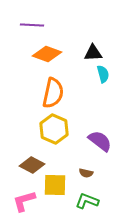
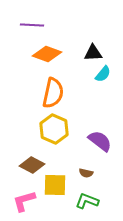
cyan semicircle: rotated 54 degrees clockwise
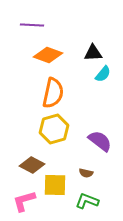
orange diamond: moved 1 px right, 1 px down
yellow hexagon: rotated 20 degrees clockwise
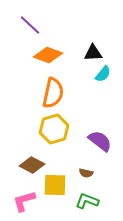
purple line: moved 2 px left; rotated 40 degrees clockwise
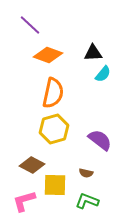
purple semicircle: moved 1 px up
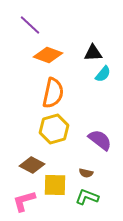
green L-shape: moved 4 px up
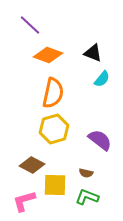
black triangle: rotated 24 degrees clockwise
cyan semicircle: moved 1 px left, 5 px down
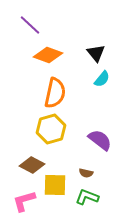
black triangle: moved 3 px right; rotated 30 degrees clockwise
orange semicircle: moved 2 px right
yellow hexagon: moved 3 px left
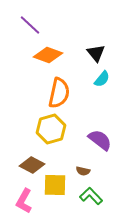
orange semicircle: moved 4 px right
brown semicircle: moved 3 px left, 2 px up
green L-shape: moved 4 px right, 1 px up; rotated 25 degrees clockwise
pink L-shape: rotated 45 degrees counterclockwise
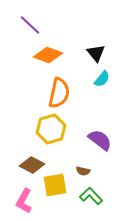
yellow square: rotated 10 degrees counterclockwise
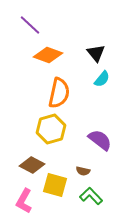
yellow square: rotated 25 degrees clockwise
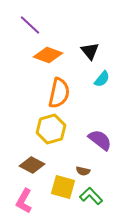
black triangle: moved 6 px left, 2 px up
yellow square: moved 8 px right, 2 px down
